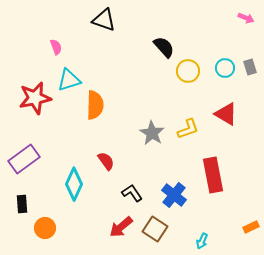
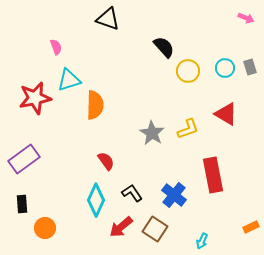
black triangle: moved 4 px right, 1 px up
cyan diamond: moved 22 px right, 16 px down
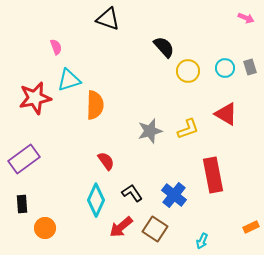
gray star: moved 2 px left, 2 px up; rotated 25 degrees clockwise
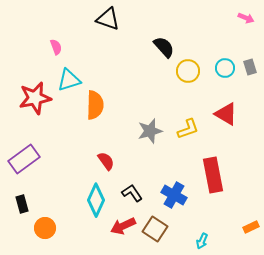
blue cross: rotated 10 degrees counterclockwise
black rectangle: rotated 12 degrees counterclockwise
red arrow: moved 2 px right, 1 px up; rotated 15 degrees clockwise
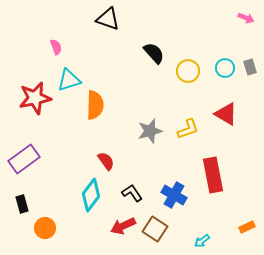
black semicircle: moved 10 px left, 6 px down
cyan diamond: moved 5 px left, 5 px up; rotated 12 degrees clockwise
orange rectangle: moved 4 px left
cyan arrow: rotated 28 degrees clockwise
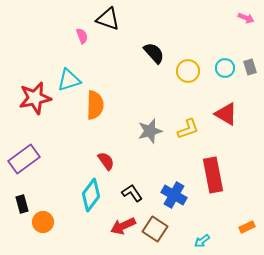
pink semicircle: moved 26 px right, 11 px up
orange circle: moved 2 px left, 6 px up
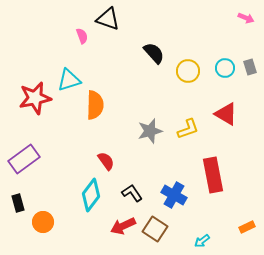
black rectangle: moved 4 px left, 1 px up
